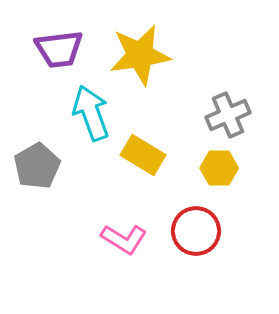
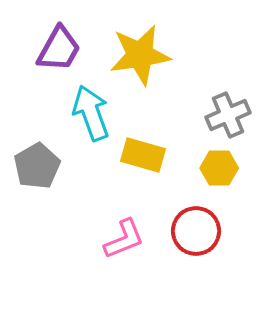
purple trapezoid: rotated 54 degrees counterclockwise
yellow rectangle: rotated 15 degrees counterclockwise
pink L-shape: rotated 54 degrees counterclockwise
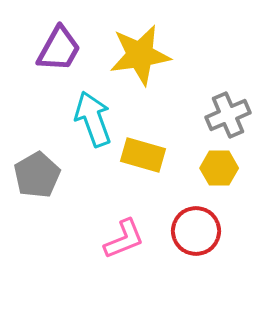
cyan arrow: moved 2 px right, 6 px down
gray pentagon: moved 9 px down
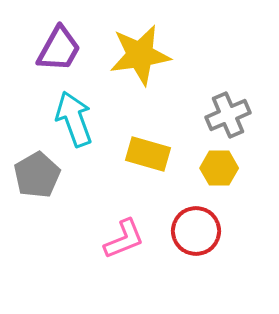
cyan arrow: moved 19 px left
yellow rectangle: moved 5 px right, 1 px up
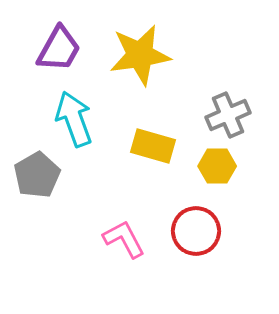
yellow rectangle: moved 5 px right, 8 px up
yellow hexagon: moved 2 px left, 2 px up
pink L-shape: rotated 96 degrees counterclockwise
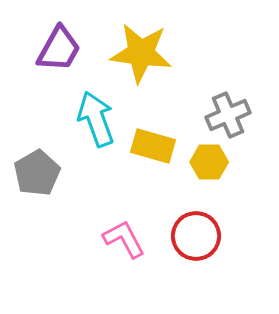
yellow star: moved 1 px right, 2 px up; rotated 16 degrees clockwise
cyan arrow: moved 22 px right
yellow hexagon: moved 8 px left, 4 px up
gray pentagon: moved 2 px up
red circle: moved 5 px down
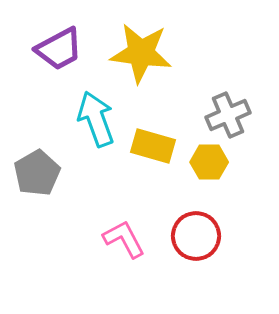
purple trapezoid: rotated 33 degrees clockwise
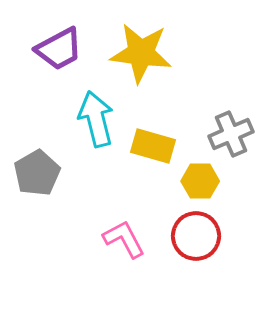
gray cross: moved 3 px right, 19 px down
cyan arrow: rotated 6 degrees clockwise
yellow hexagon: moved 9 px left, 19 px down
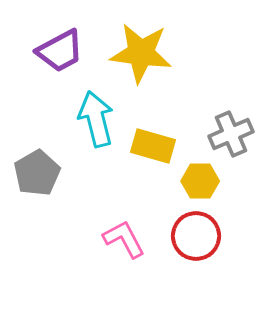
purple trapezoid: moved 1 px right, 2 px down
